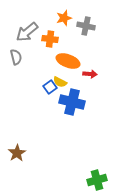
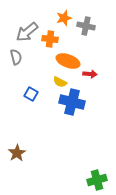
blue square: moved 19 px left, 7 px down; rotated 24 degrees counterclockwise
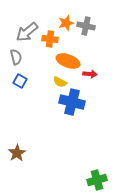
orange star: moved 2 px right, 5 px down
blue square: moved 11 px left, 13 px up
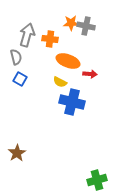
orange star: moved 5 px right; rotated 14 degrees clockwise
gray arrow: moved 3 px down; rotated 145 degrees clockwise
blue square: moved 2 px up
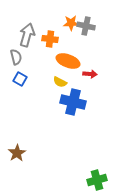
blue cross: moved 1 px right
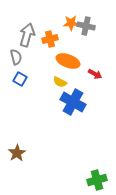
orange cross: rotated 21 degrees counterclockwise
red arrow: moved 5 px right; rotated 24 degrees clockwise
blue cross: rotated 15 degrees clockwise
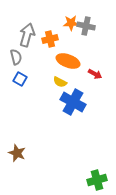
brown star: rotated 18 degrees counterclockwise
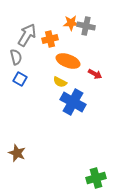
gray arrow: rotated 15 degrees clockwise
green cross: moved 1 px left, 2 px up
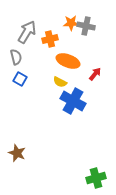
gray arrow: moved 3 px up
red arrow: rotated 80 degrees counterclockwise
blue cross: moved 1 px up
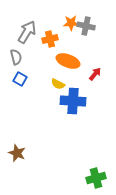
yellow semicircle: moved 2 px left, 2 px down
blue cross: rotated 25 degrees counterclockwise
